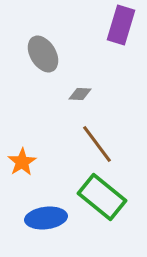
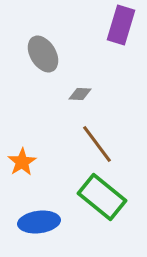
blue ellipse: moved 7 px left, 4 px down
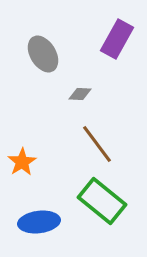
purple rectangle: moved 4 px left, 14 px down; rotated 12 degrees clockwise
green rectangle: moved 4 px down
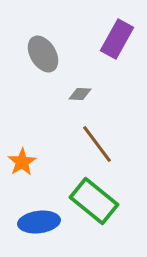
green rectangle: moved 8 px left
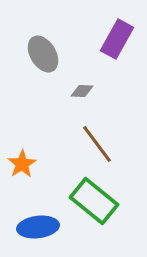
gray diamond: moved 2 px right, 3 px up
orange star: moved 2 px down
blue ellipse: moved 1 px left, 5 px down
